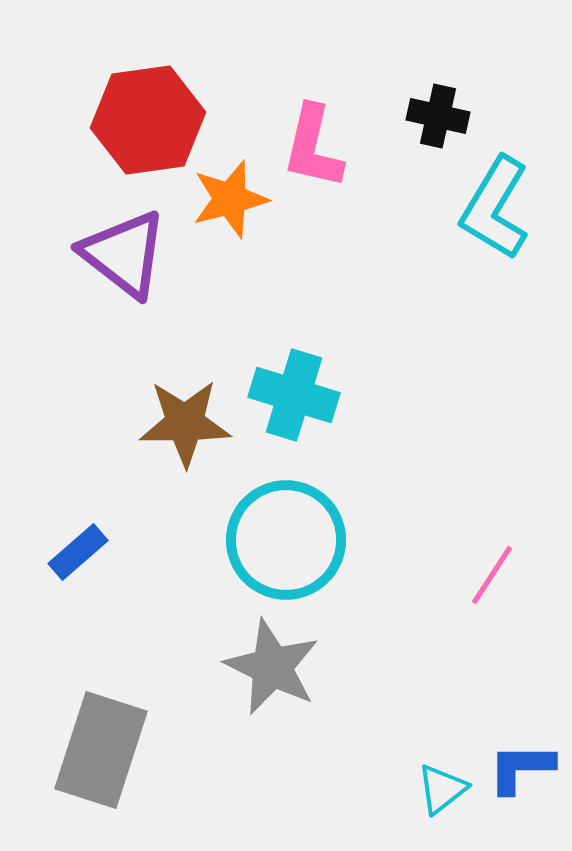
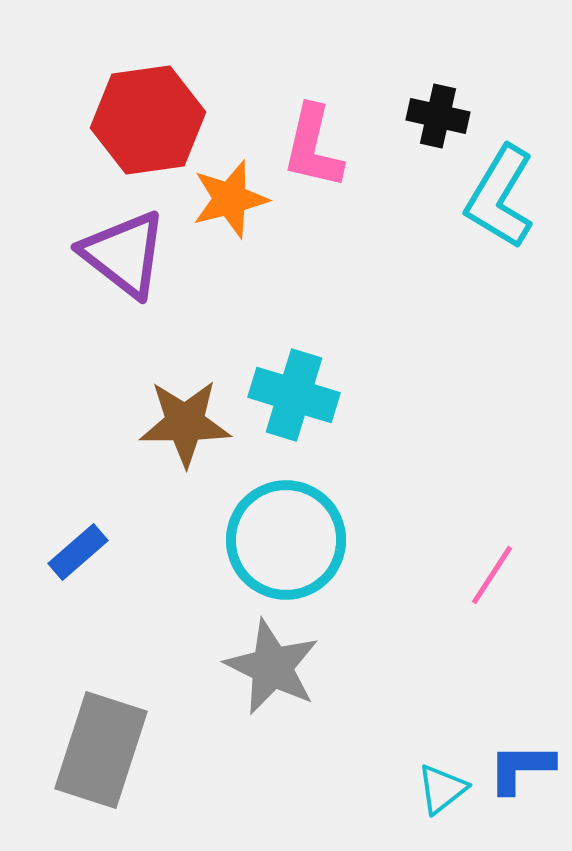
cyan L-shape: moved 5 px right, 11 px up
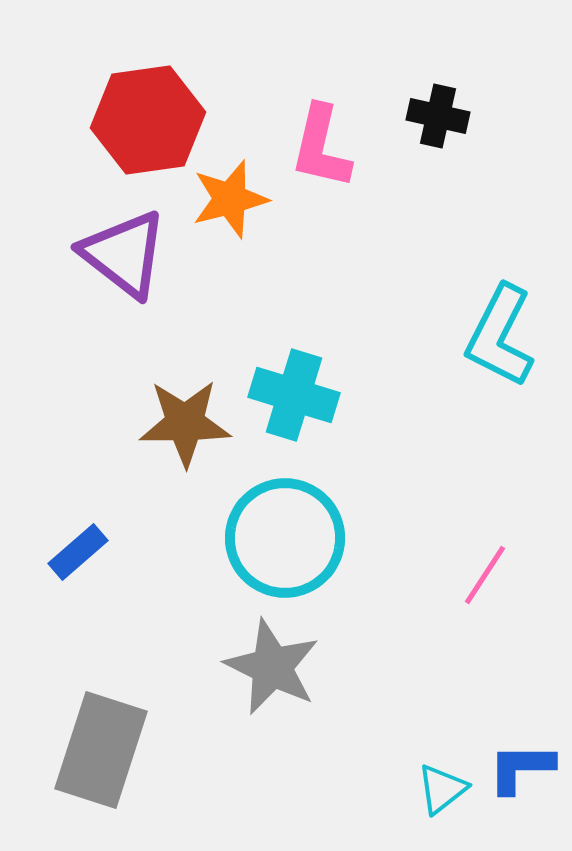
pink L-shape: moved 8 px right
cyan L-shape: moved 139 px down; rotated 4 degrees counterclockwise
cyan circle: moved 1 px left, 2 px up
pink line: moved 7 px left
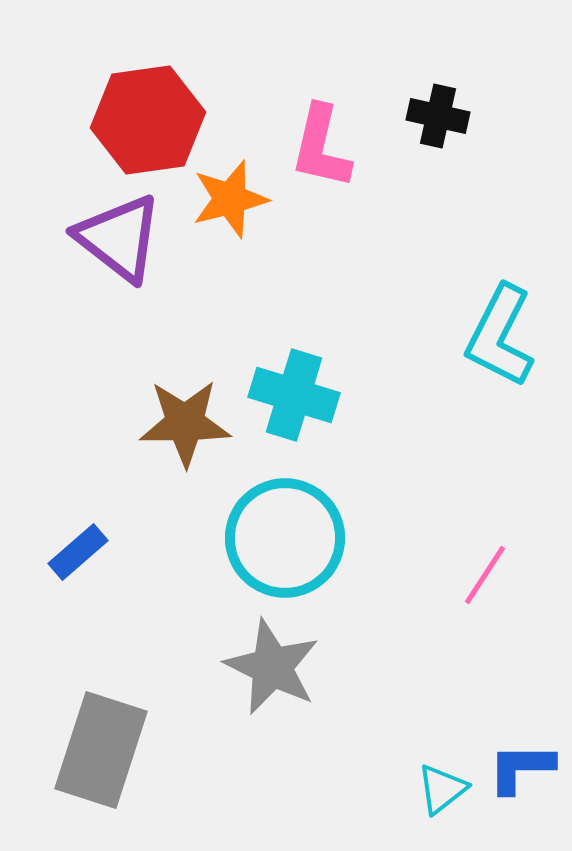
purple triangle: moved 5 px left, 16 px up
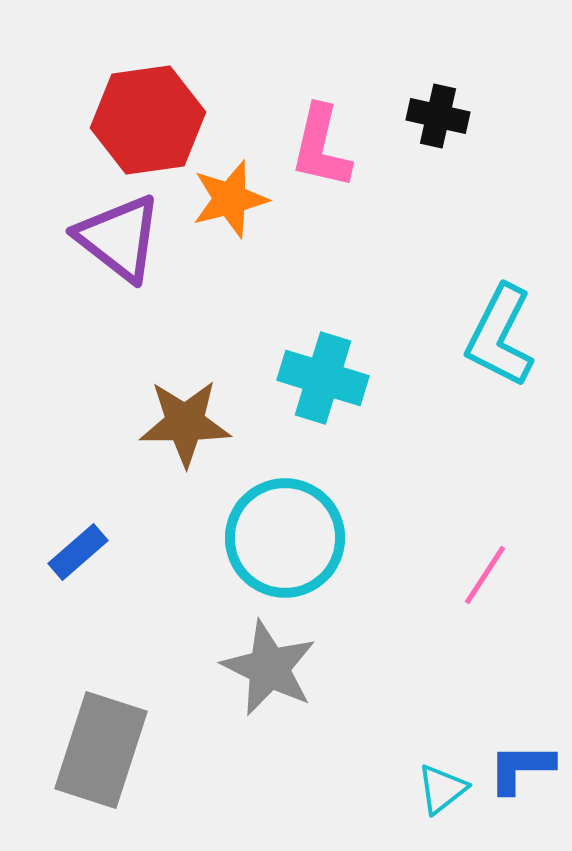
cyan cross: moved 29 px right, 17 px up
gray star: moved 3 px left, 1 px down
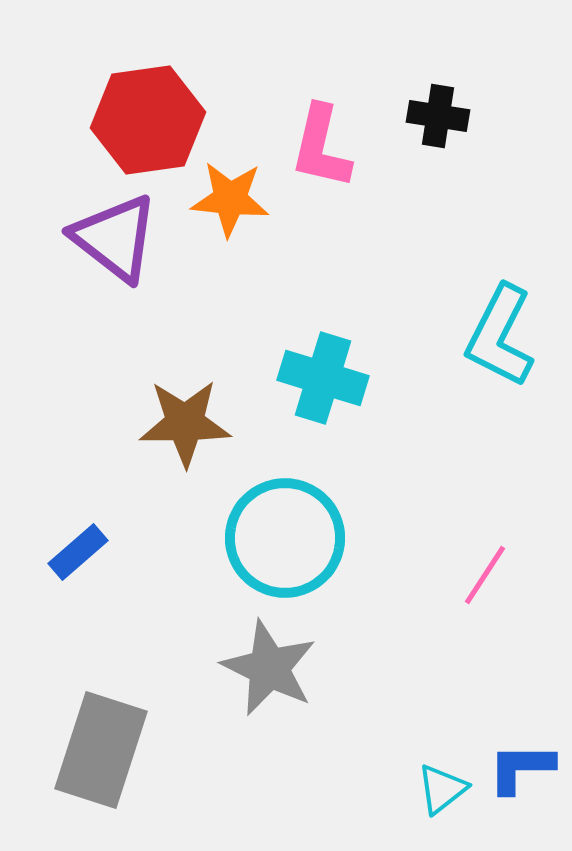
black cross: rotated 4 degrees counterclockwise
orange star: rotated 20 degrees clockwise
purple triangle: moved 4 px left
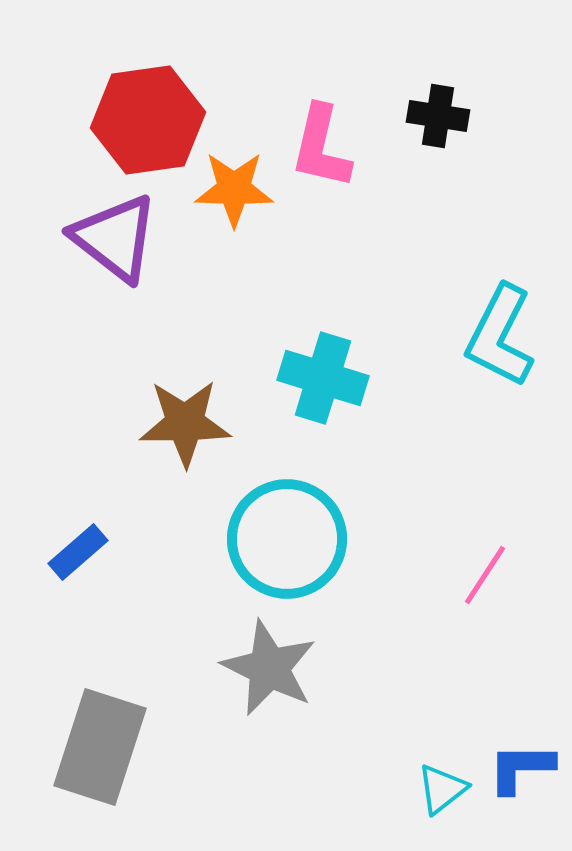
orange star: moved 4 px right, 10 px up; rotated 4 degrees counterclockwise
cyan circle: moved 2 px right, 1 px down
gray rectangle: moved 1 px left, 3 px up
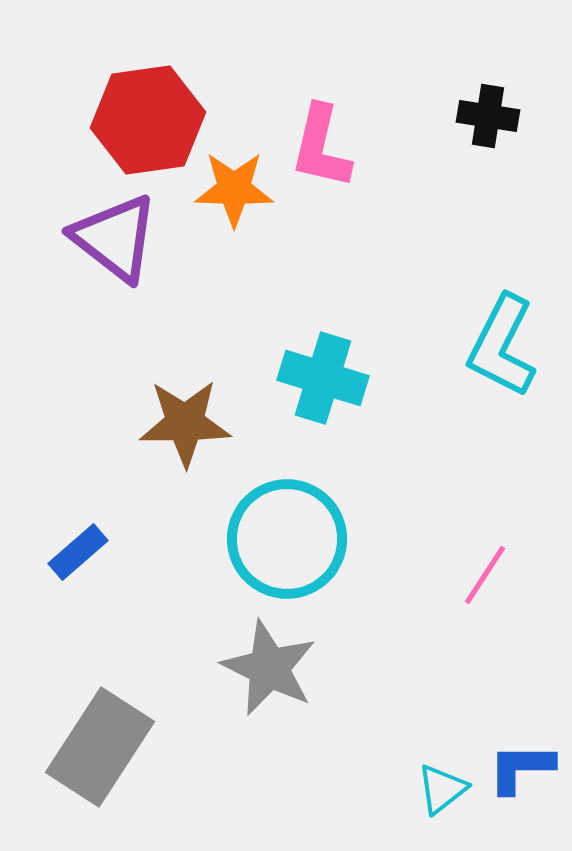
black cross: moved 50 px right
cyan L-shape: moved 2 px right, 10 px down
gray rectangle: rotated 15 degrees clockwise
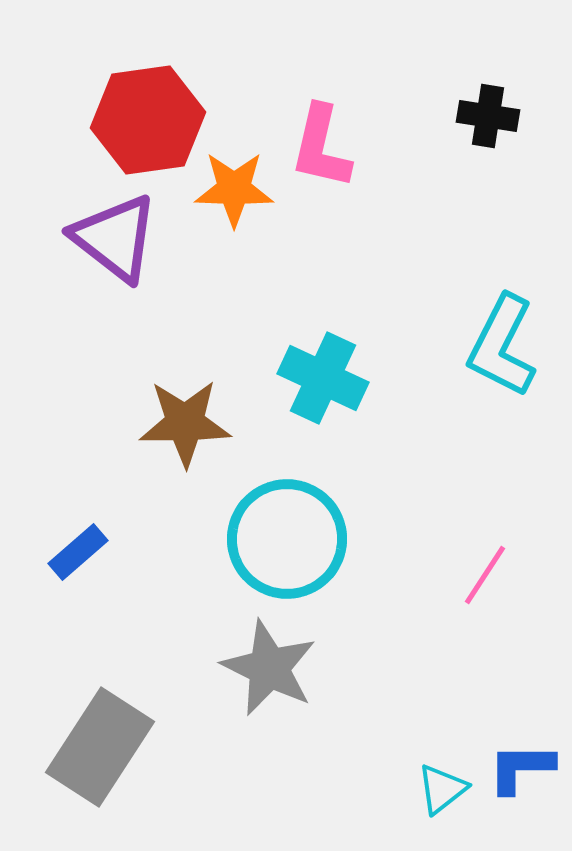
cyan cross: rotated 8 degrees clockwise
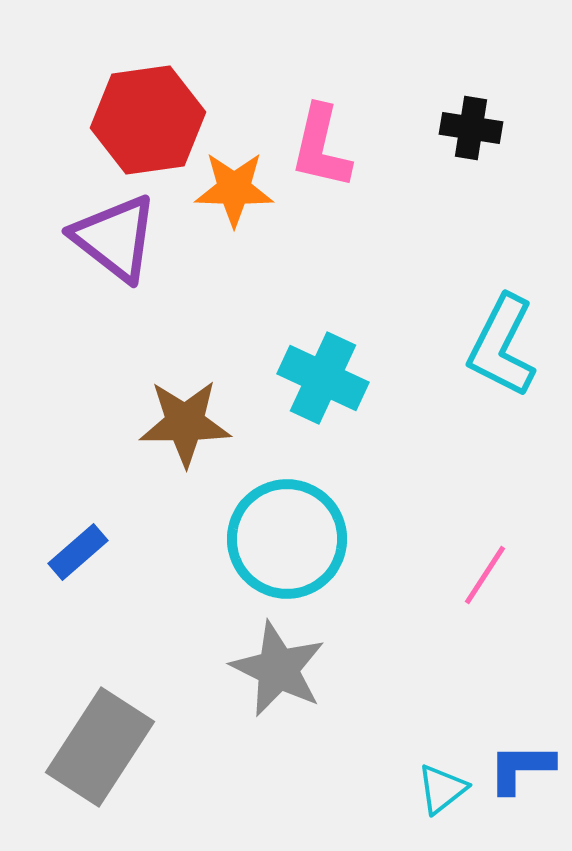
black cross: moved 17 px left, 12 px down
gray star: moved 9 px right, 1 px down
